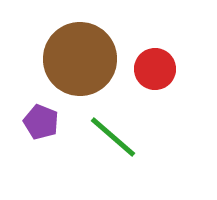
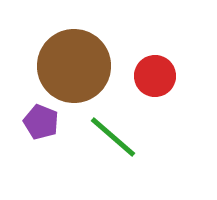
brown circle: moved 6 px left, 7 px down
red circle: moved 7 px down
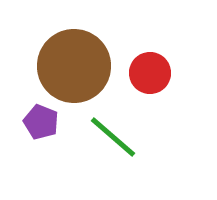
red circle: moved 5 px left, 3 px up
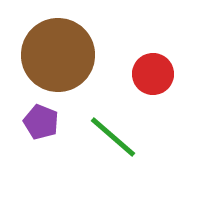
brown circle: moved 16 px left, 11 px up
red circle: moved 3 px right, 1 px down
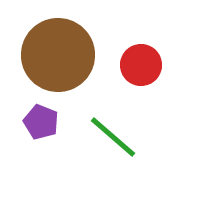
red circle: moved 12 px left, 9 px up
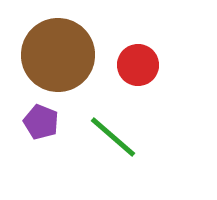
red circle: moved 3 px left
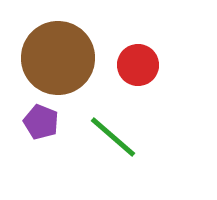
brown circle: moved 3 px down
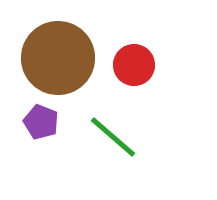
red circle: moved 4 px left
